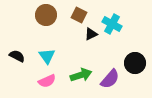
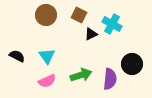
black circle: moved 3 px left, 1 px down
purple semicircle: rotated 35 degrees counterclockwise
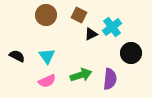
cyan cross: moved 3 px down; rotated 24 degrees clockwise
black circle: moved 1 px left, 11 px up
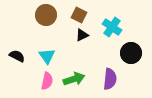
cyan cross: rotated 18 degrees counterclockwise
black triangle: moved 9 px left, 1 px down
green arrow: moved 7 px left, 4 px down
pink semicircle: rotated 54 degrees counterclockwise
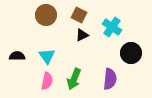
black semicircle: rotated 28 degrees counterclockwise
green arrow: rotated 130 degrees clockwise
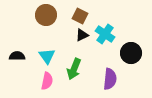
brown square: moved 1 px right, 1 px down
cyan cross: moved 7 px left, 7 px down
green arrow: moved 10 px up
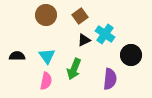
brown square: rotated 28 degrees clockwise
black triangle: moved 2 px right, 5 px down
black circle: moved 2 px down
pink semicircle: moved 1 px left
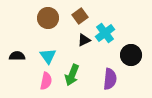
brown circle: moved 2 px right, 3 px down
cyan cross: moved 1 px up; rotated 18 degrees clockwise
cyan triangle: moved 1 px right
green arrow: moved 2 px left, 6 px down
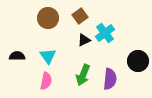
black circle: moved 7 px right, 6 px down
green arrow: moved 11 px right
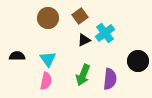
cyan triangle: moved 3 px down
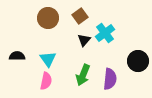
black triangle: rotated 24 degrees counterclockwise
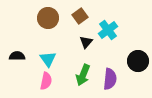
cyan cross: moved 3 px right, 3 px up
black triangle: moved 2 px right, 2 px down
